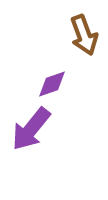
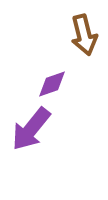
brown arrow: rotated 6 degrees clockwise
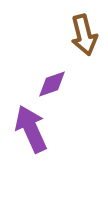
purple arrow: rotated 117 degrees clockwise
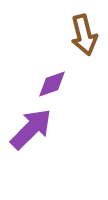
purple arrow: rotated 69 degrees clockwise
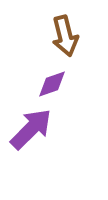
brown arrow: moved 19 px left, 1 px down
